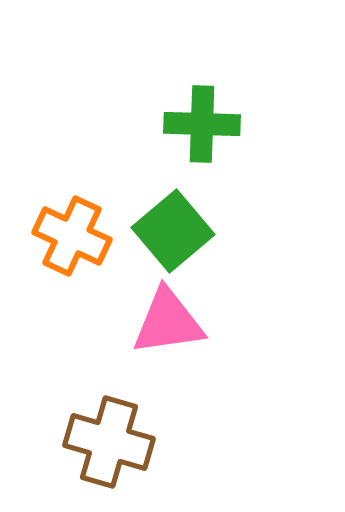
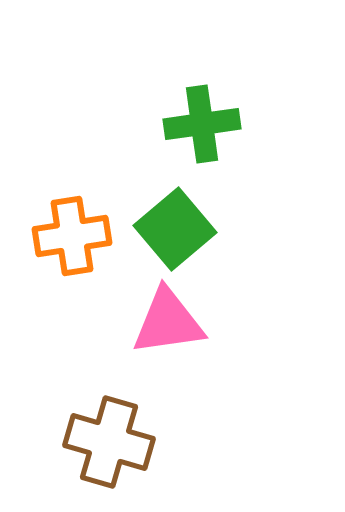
green cross: rotated 10 degrees counterclockwise
green square: moved 2 px right, 2 px up
orange cross: rotated 34 degrees counterclockwise
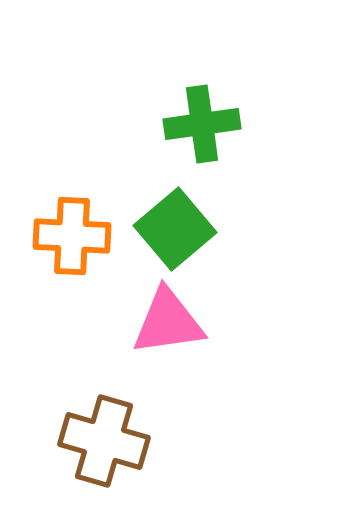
orange cross: rotated 12 degrees clockwise
brown cross: moved 5 px left, 1 px up
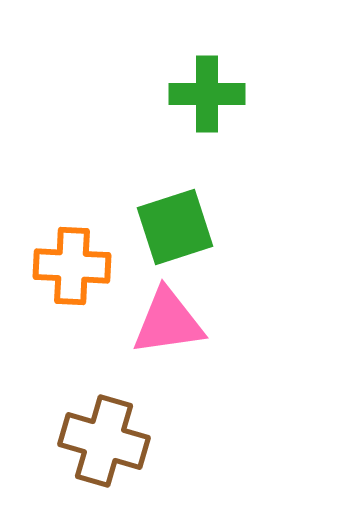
green cross: moved 5 px right, 30 px up; rotated 8 degrees clockwise
green square: moved 2 px up; rotated 22 degrees clockwise
orange cross: moved 30 px down
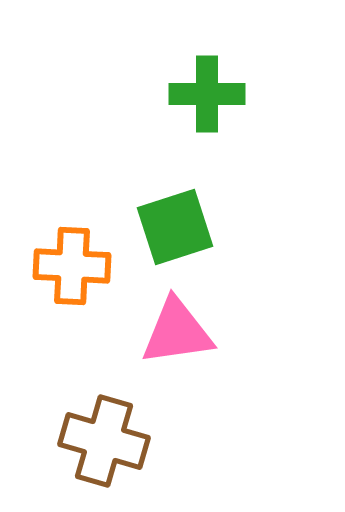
pink triangle: moved 9 px right, 10 px down
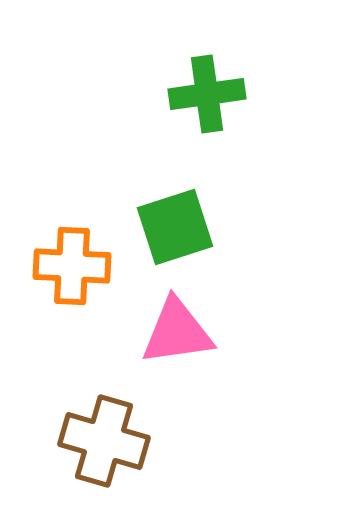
green cross: rotated 8 degrees counterclockwise
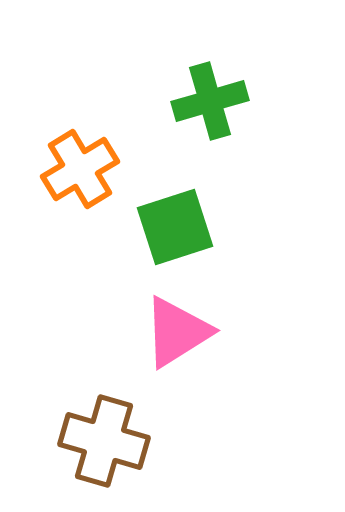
green cross: moved 3 px right, 7 px down; rotated 8 degrees counterclockwise
orange cross: moved 8 px right, 97 px up; rotated 34 degrees counterclockwise
pink triangle: rotated 24 degrees counterclockwise
